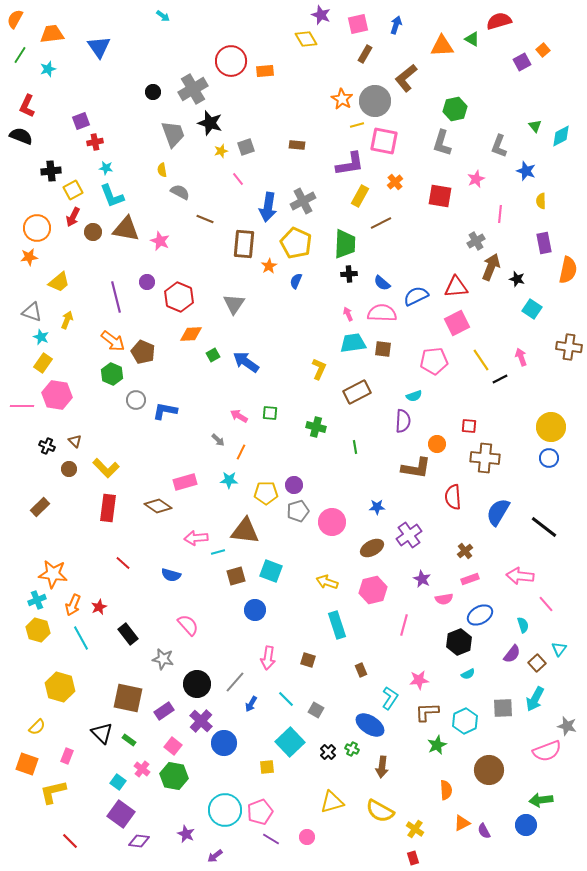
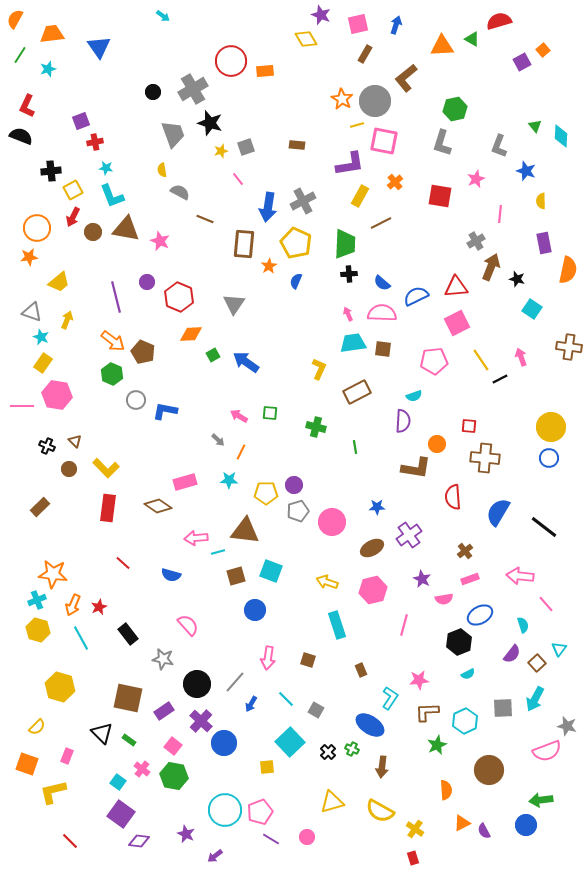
cyan diamond at (561, 136): rotated 60 degrees counterclockwise
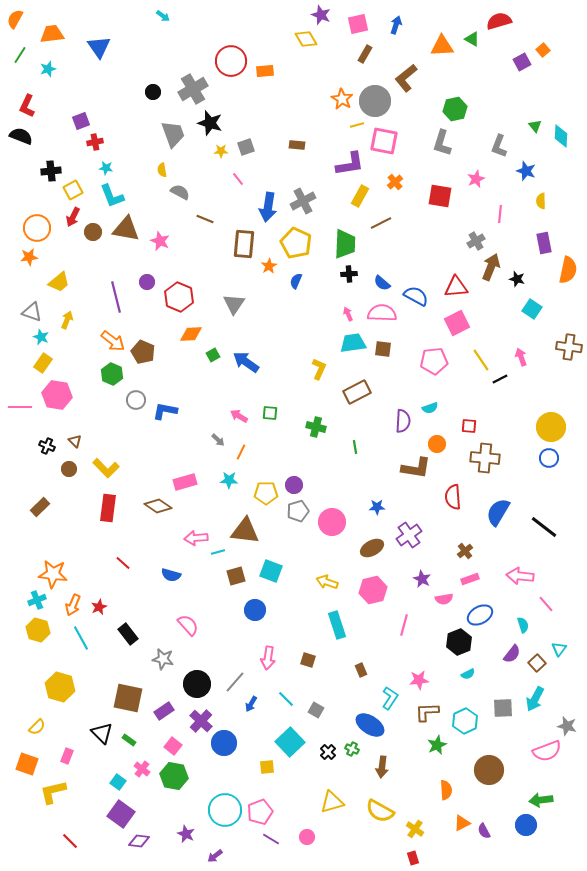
yellow star at (221, 151): rotated 16 degrees clockwise
blue semicircle at (416, 296): rotated 55 degrees clockwise
cyan semicircle at (414, 396): moved 16 px right, 12 px down
pink line at (22, 406): moved 2 px left, 1 px down
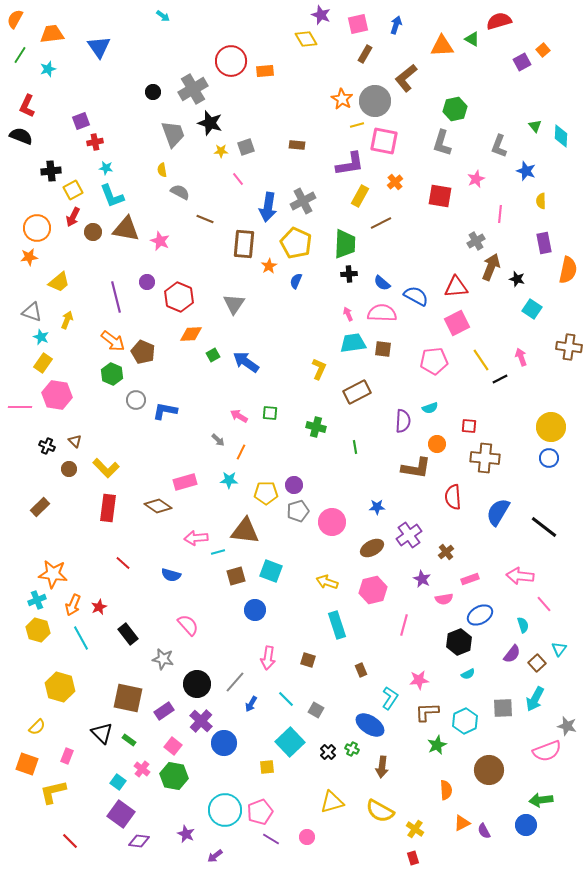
brown cross at (465, 551): moved 19 px left, 1 px down
pink line at (546, 604): moved 2 px left
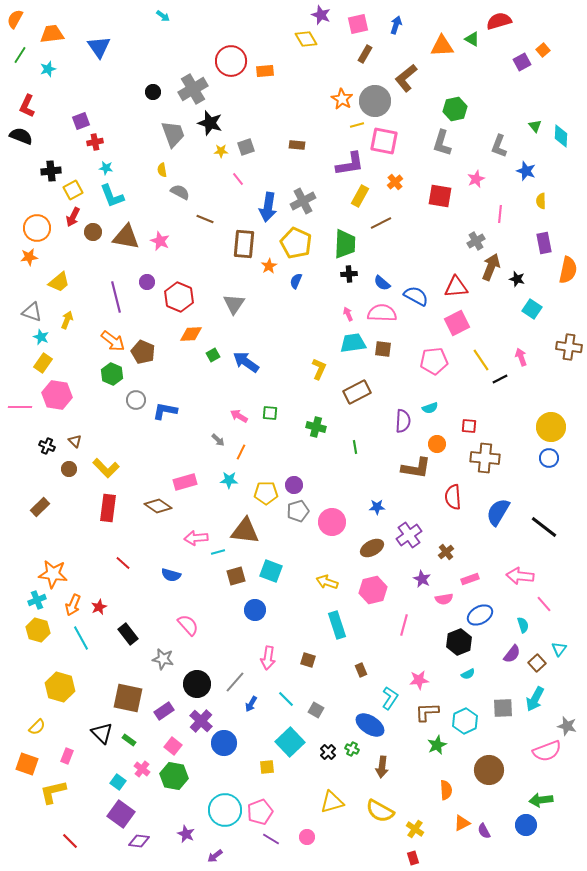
brown triangle at (126, 229): moved 8 px down
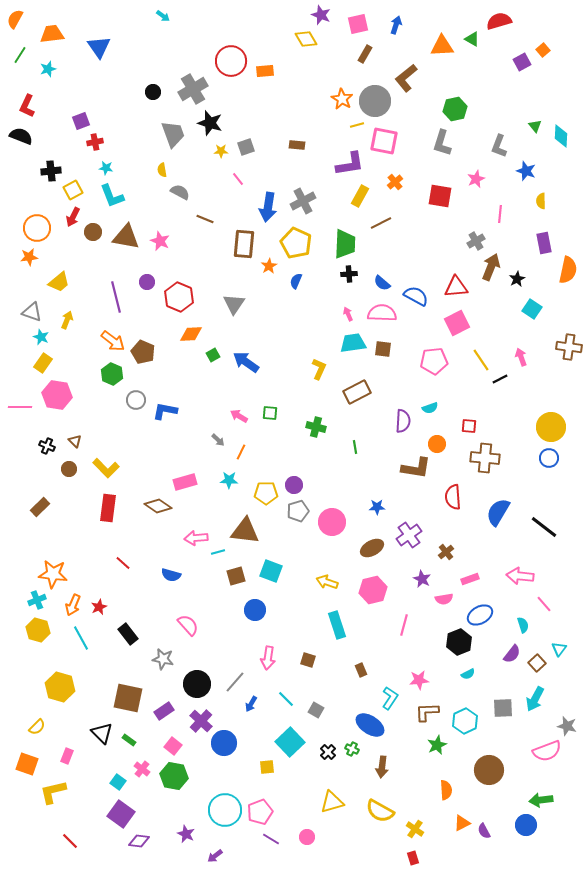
black star at (517, 279): rotated 28 degrees clockwise
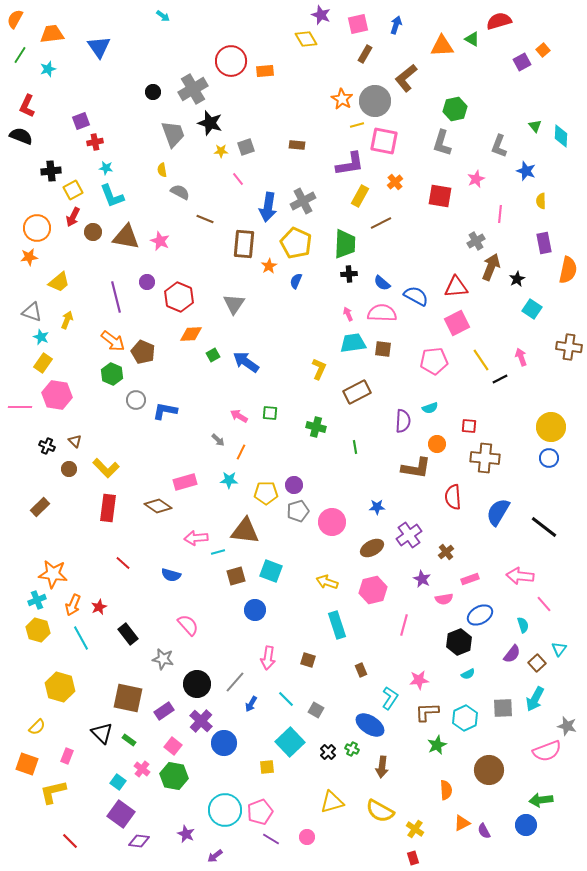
cyan hexagon at (465, 721): moved 3 px up
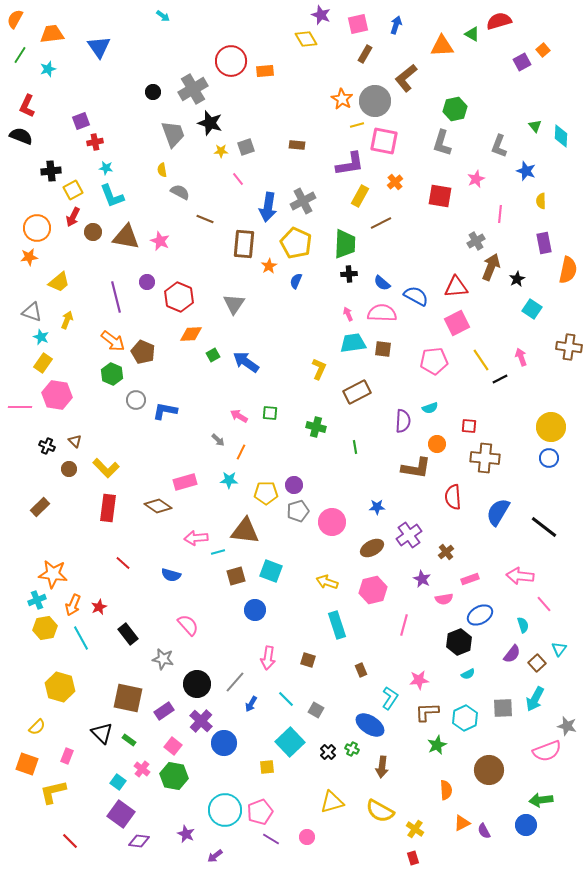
green triangle at (472, 39): moved 5 px up
yellow hexagon at (38, 630): moved 7 px right, 2 px up; rotated 25 degrees counterclockwise
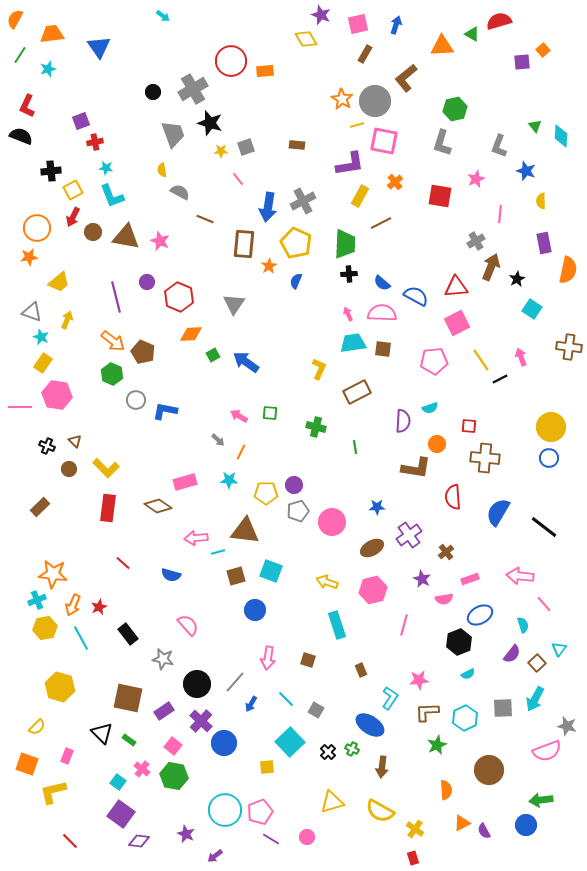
purple square at (522, 62): rotated 24 degrees clockwise
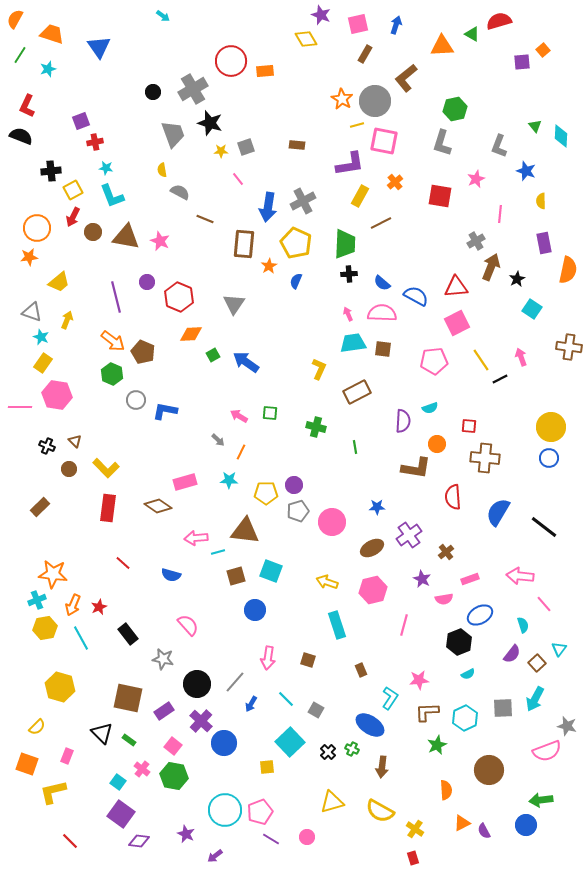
orange trapezoid at (52, 34): rotated 25 degrees clockwise
